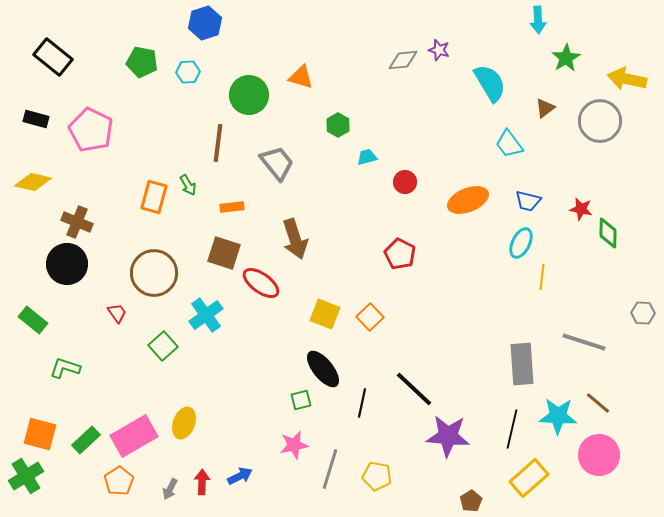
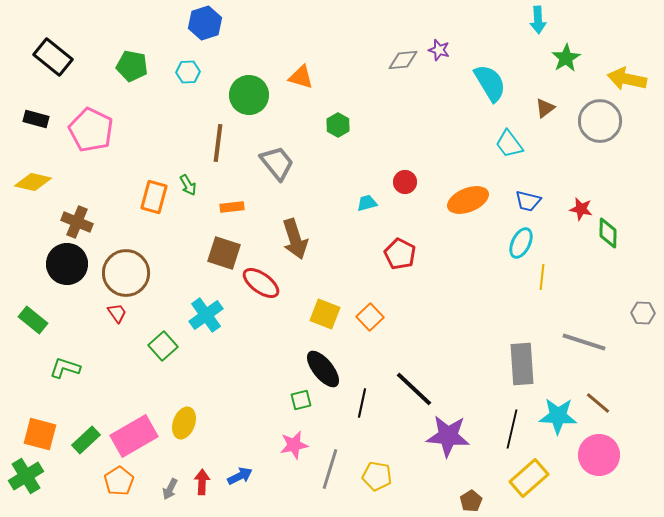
green pentagon at (142, 62): moved 10 px left, 4 px down
cyan trapezoid at (367, 157): moved 46 px down
brown circle at (154, 273): moved 28 px left
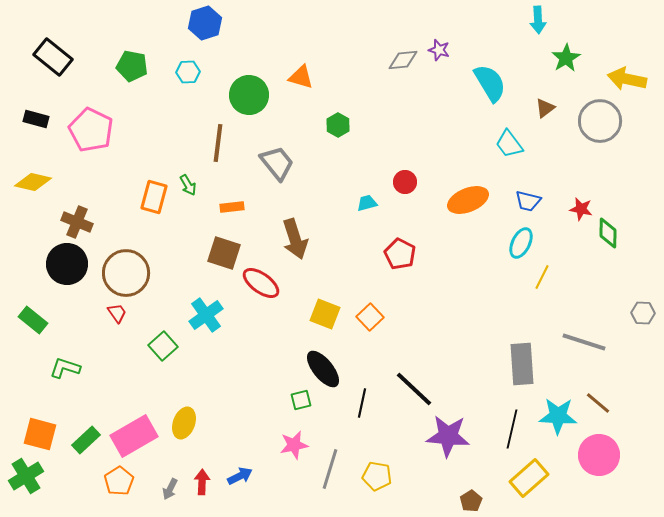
yellow line at (542, 277): rotated 20 degrees clockwise
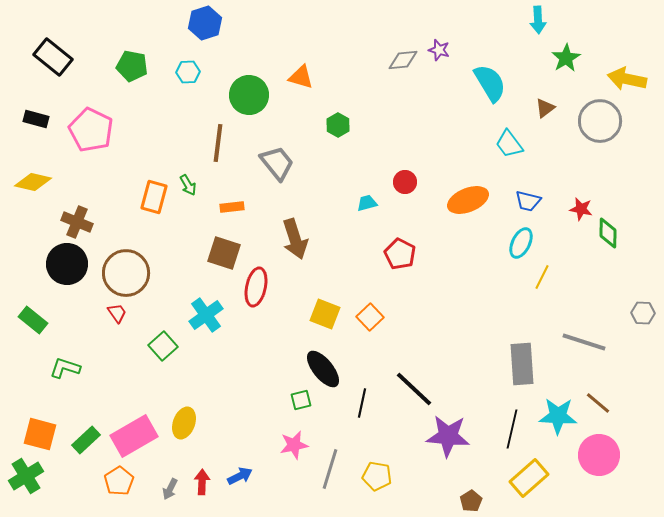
red ellipse at (261, 283): moved 5 px left, 4 px down; rotated 66 degrees clockwise
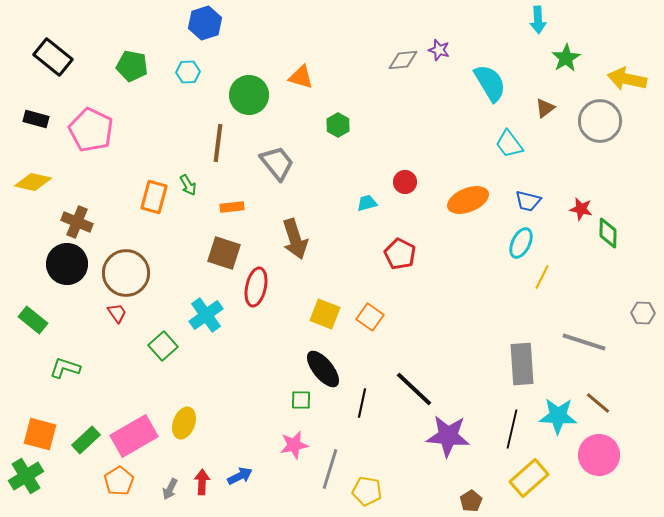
orange square at (370, 317): rotated 12 degrees counterclockwise
green square at (301, 400): rotated 15 degrees clockwise
yellow pentagon at (377, 476): moved 10 px left, 15 px down
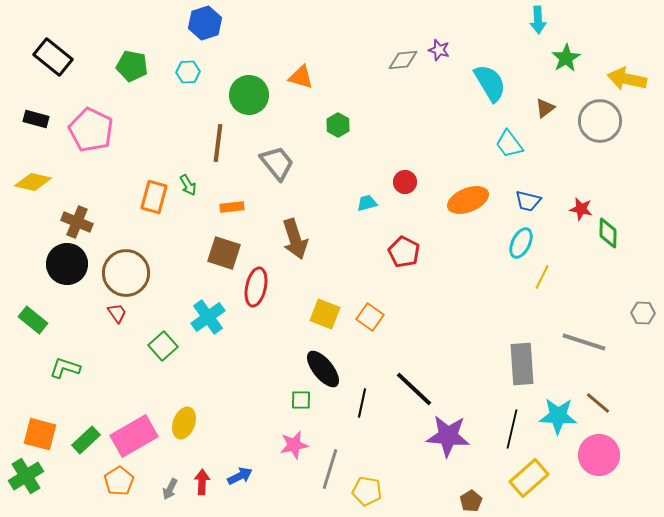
red pentagon at (400, 254): moved 4 px right, 2 px up
cyan cross at (206, 315): moved 2 px right, 2 px down
